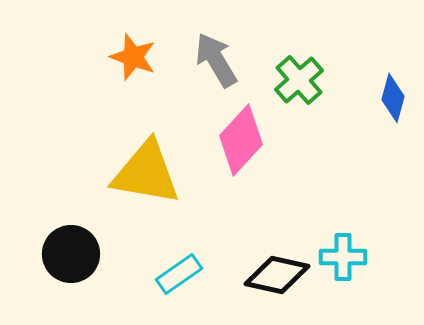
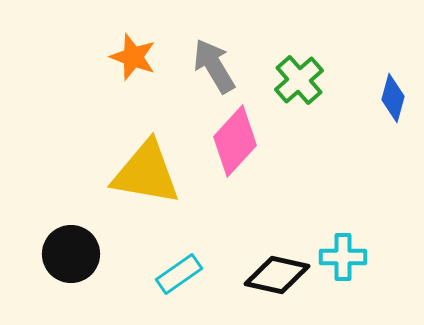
gray arrow: moved 2 px left, 6 px down
pink diamond: moved 6 px left, 1 px down
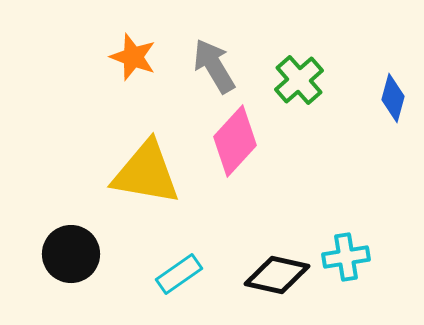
cyan cross: moved 3 px right; rotated 9 degrees counterclockwise
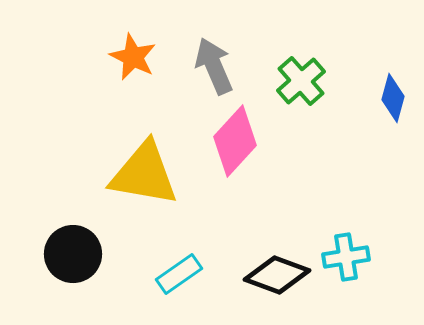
orange star: rotated 6 degrees clockwise
gray arrow: rotated 8 degrees clockwise
green cross: moved 2 px right, 1 px down
yellow triangle: moved 2 px left, 1 px down
black circle: moved 2 px right
black diamond: rotated 8 degrees clockwise
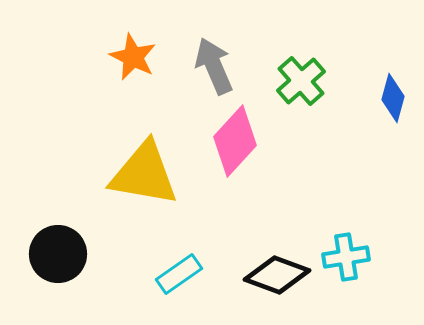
black circle: moved 15 px left
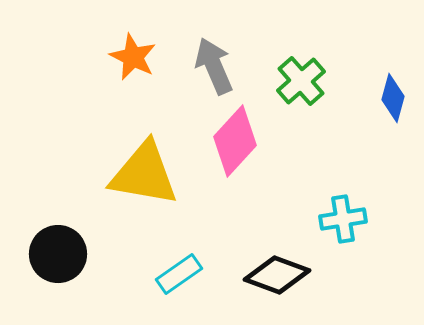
cyan cross: moved 3 px left, 38 px up
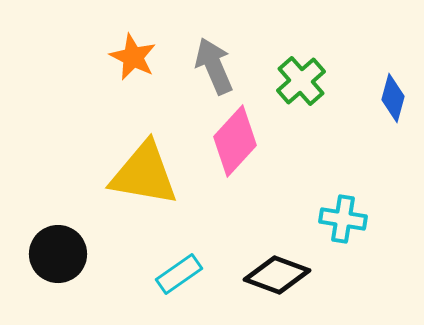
cyan cross: rotated 18 degrees clockwise
